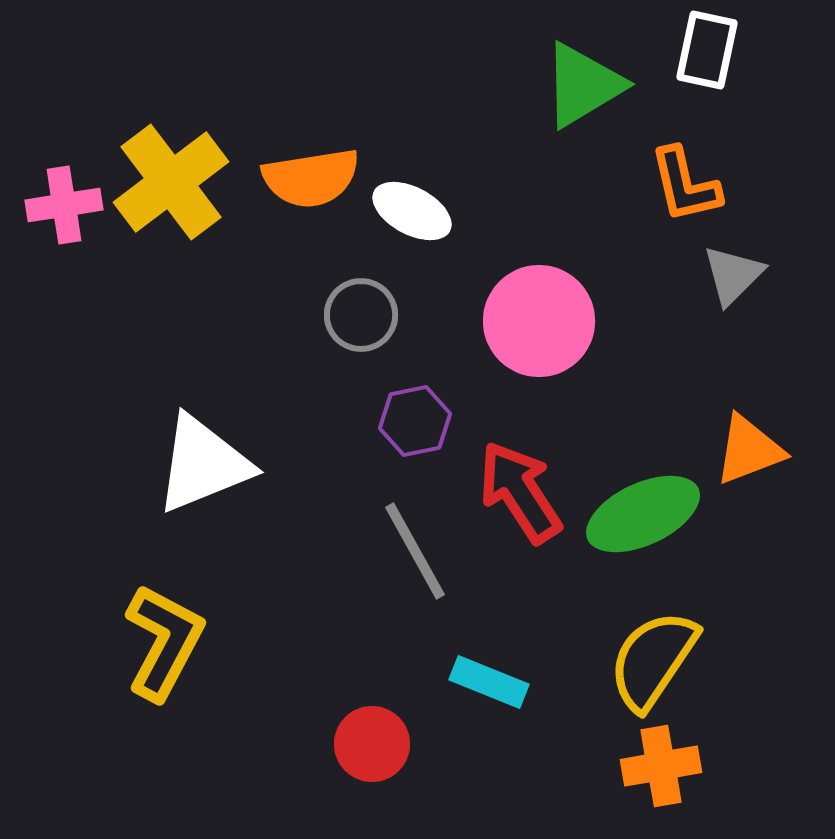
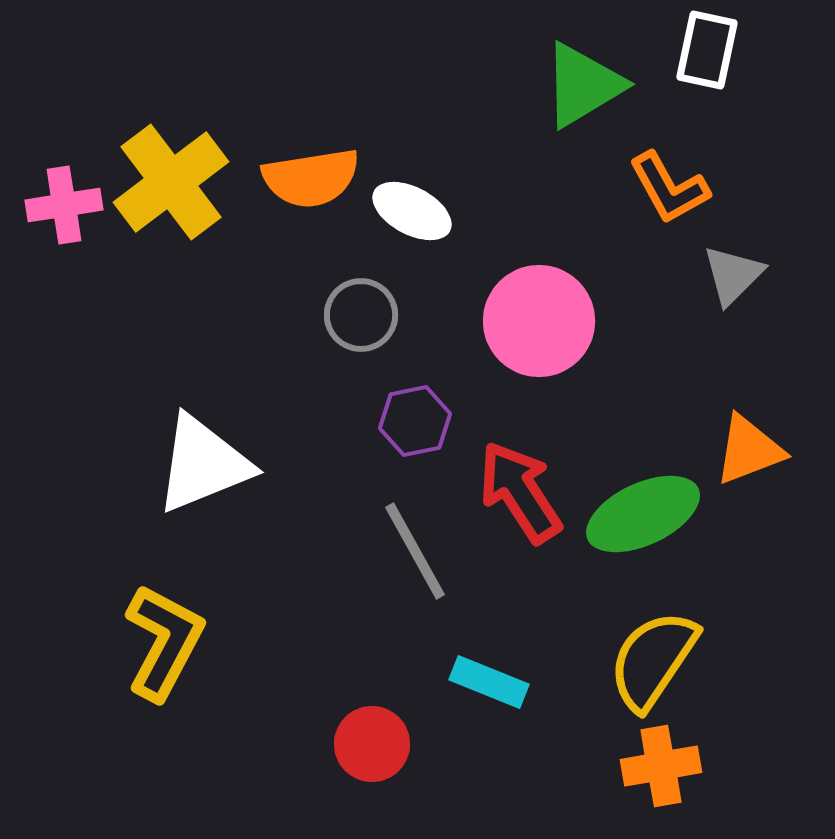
orange L-shape: moved 16 px left, 3 px down; rotated 16 degrees counterclockwise
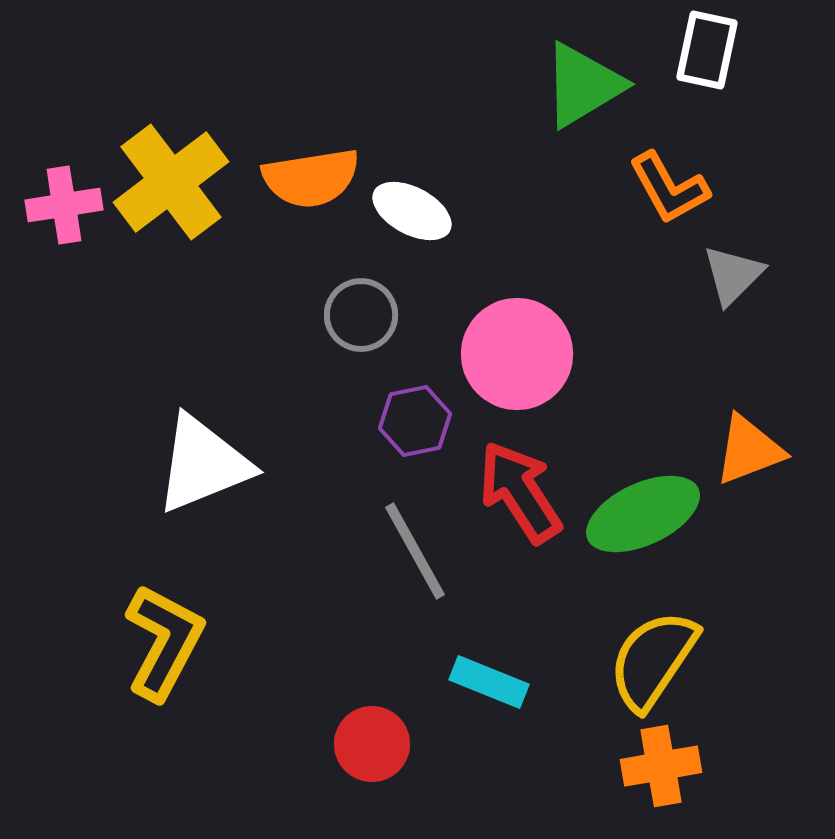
pink circle: moved 22 px left, 33 px down
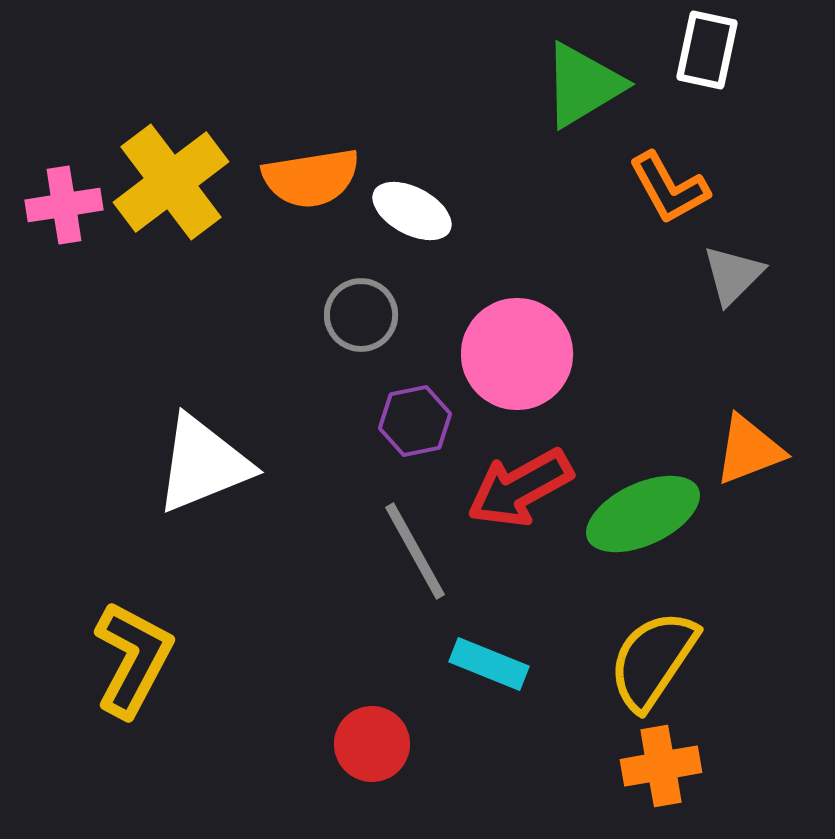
red arrow: moved 4 px up; rotated 86 degrees counterclockwise
yellow L-shape: moved 31 px left, 17 px down
cyan rectangle: moved 18 px up
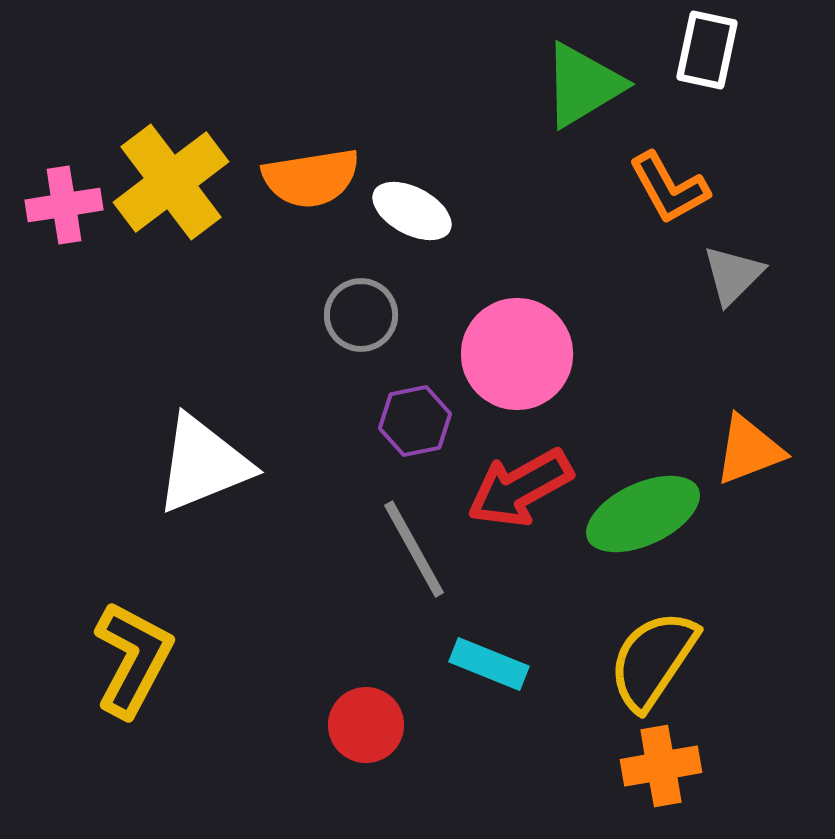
gray line: moved 1 px left, 2 px up
red circle: moved 6 px left, 19 px up
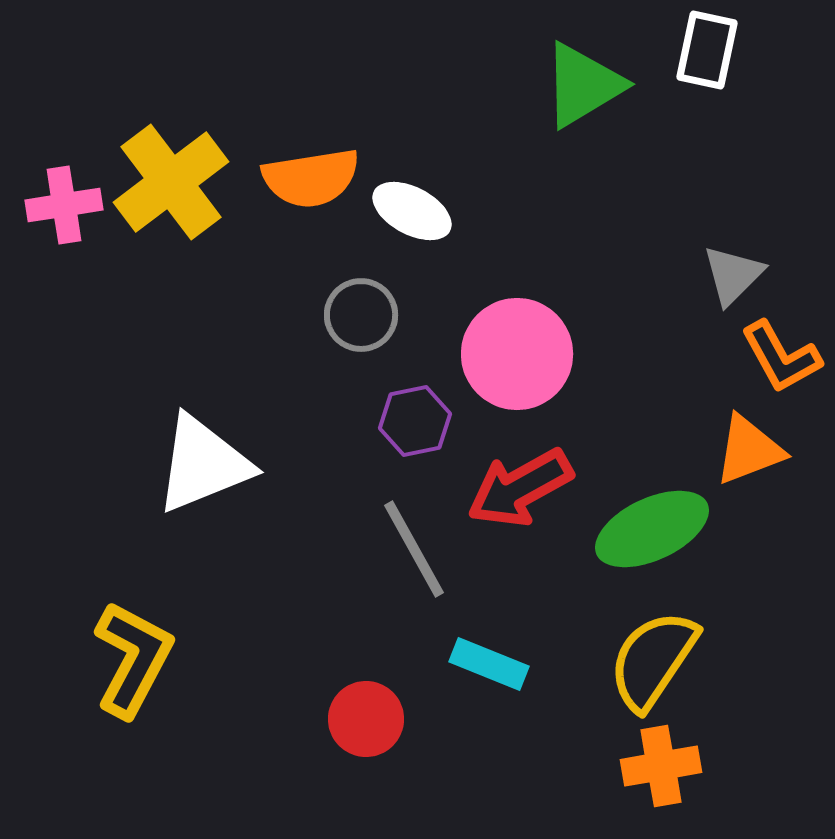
orange L-shape: moved 112 px right, 169 px down
green ellipse: moved 9 px right, 15 px down
red circle: moved 6 px up
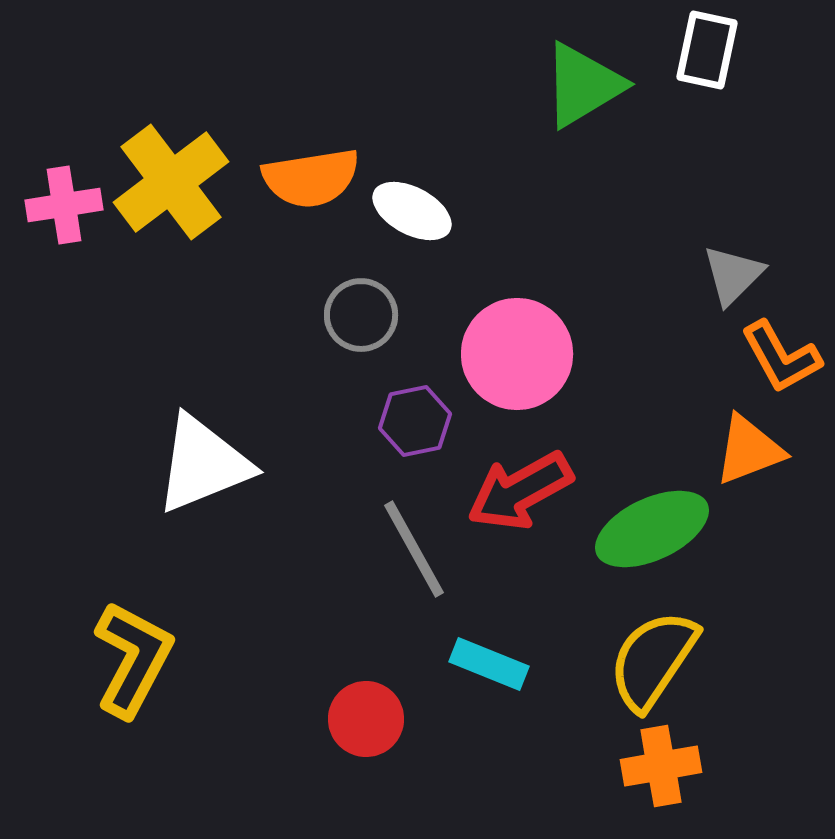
red arrow: moved 3 px down
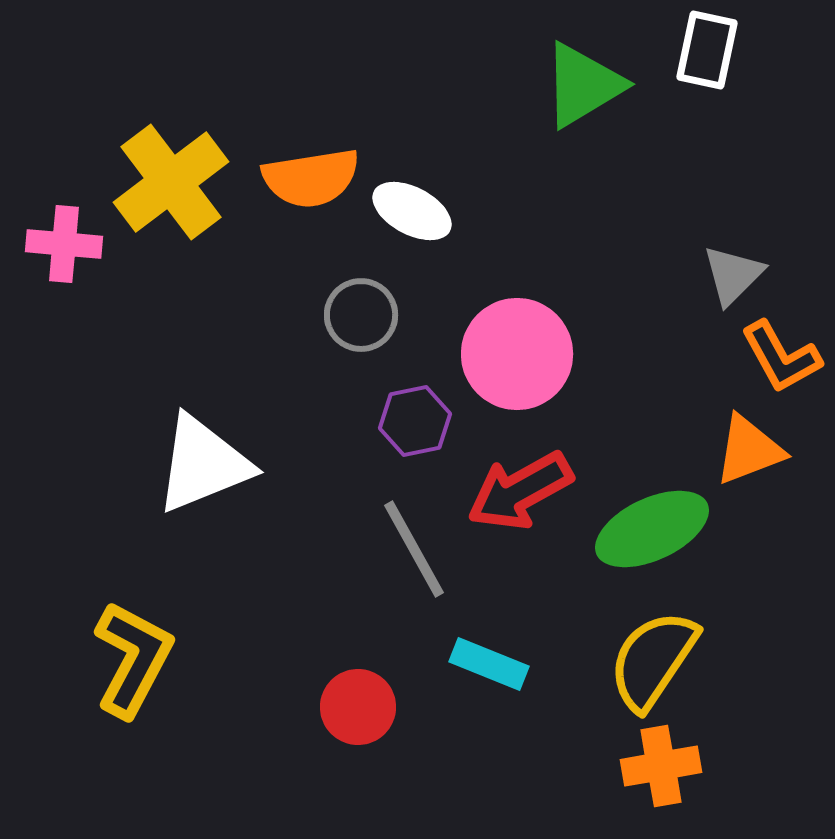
pink cross: moved 39 px down; rotated 14 degrees clockwise
red circle: moved 8 px left, 12 px up
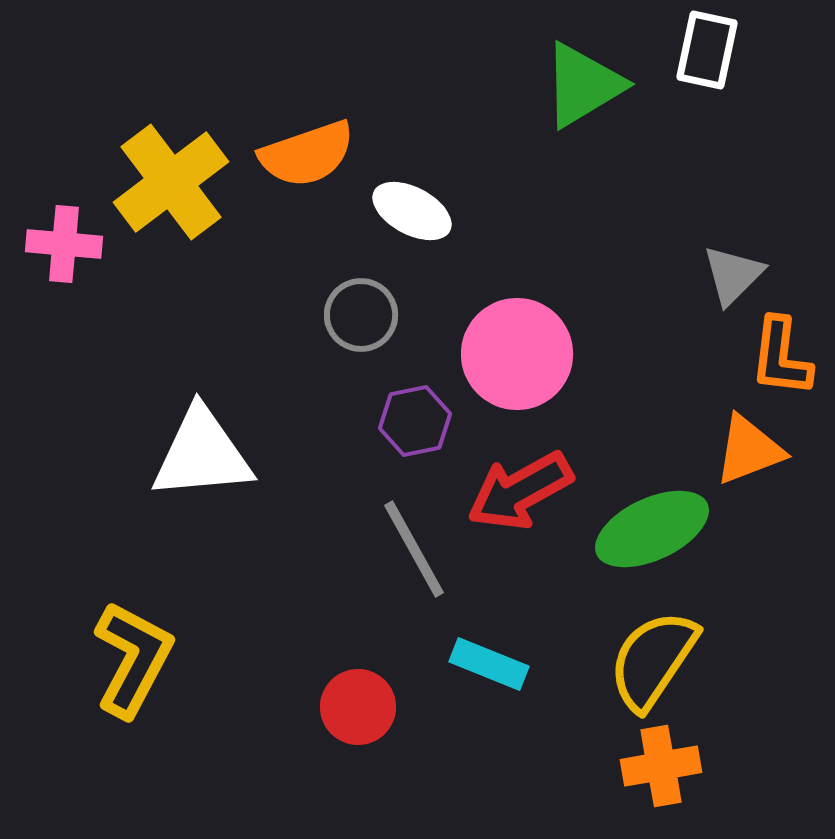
orange semicircle: moved 4 px left, 24 px up; rotated 10 degrees counterclockwise
orange L-shape: rotated 36 degrees clockwise
white triangle: moved 1 px left, 10 px up; rotated 17 degrees clockwise
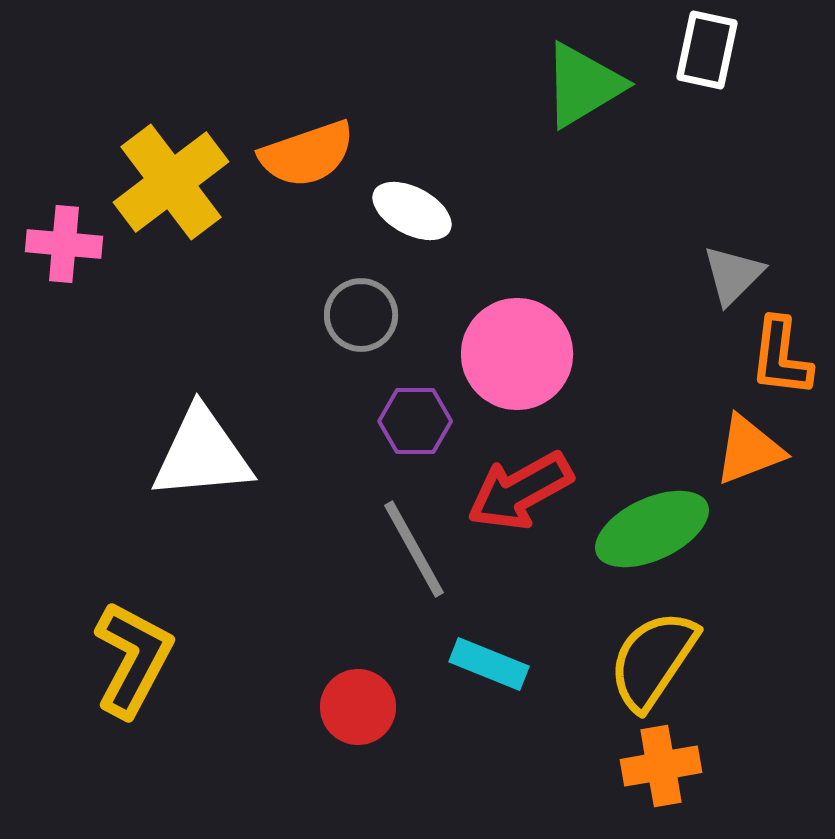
purple hexagon: rotated 12 degrees clockwise
